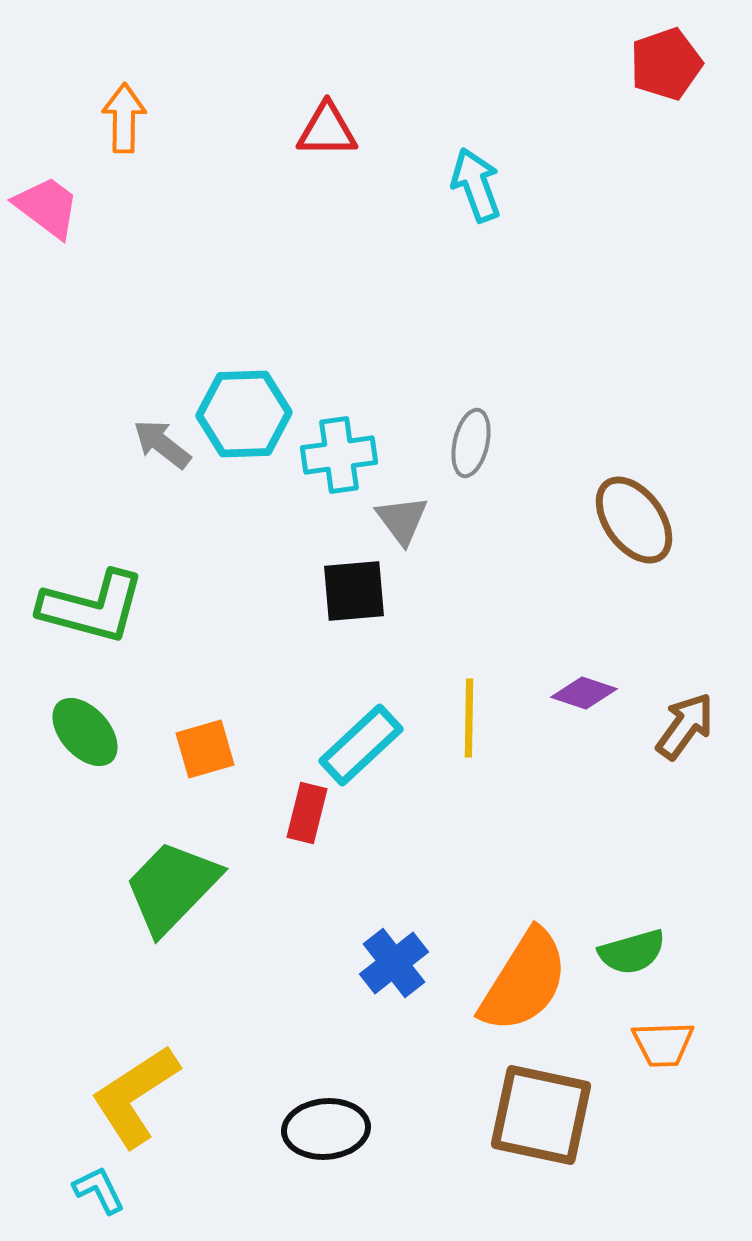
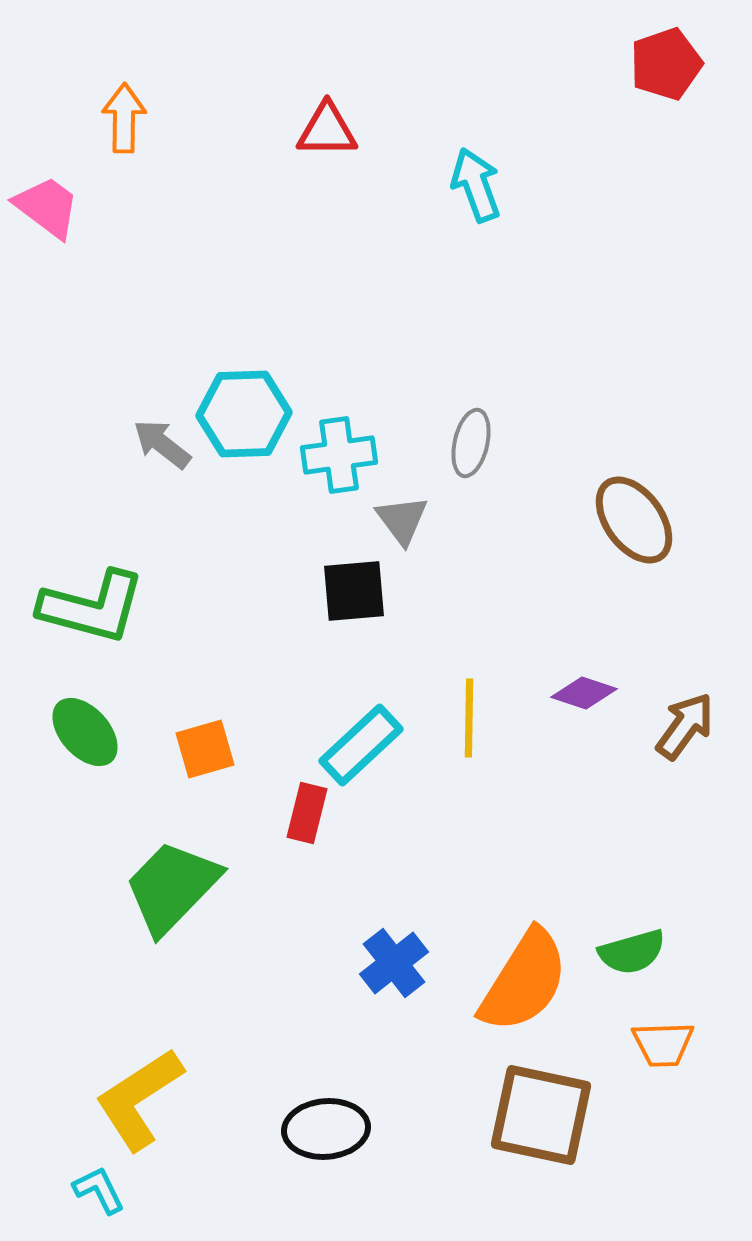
yellow L-shape: moved 4 px right, 3 px down
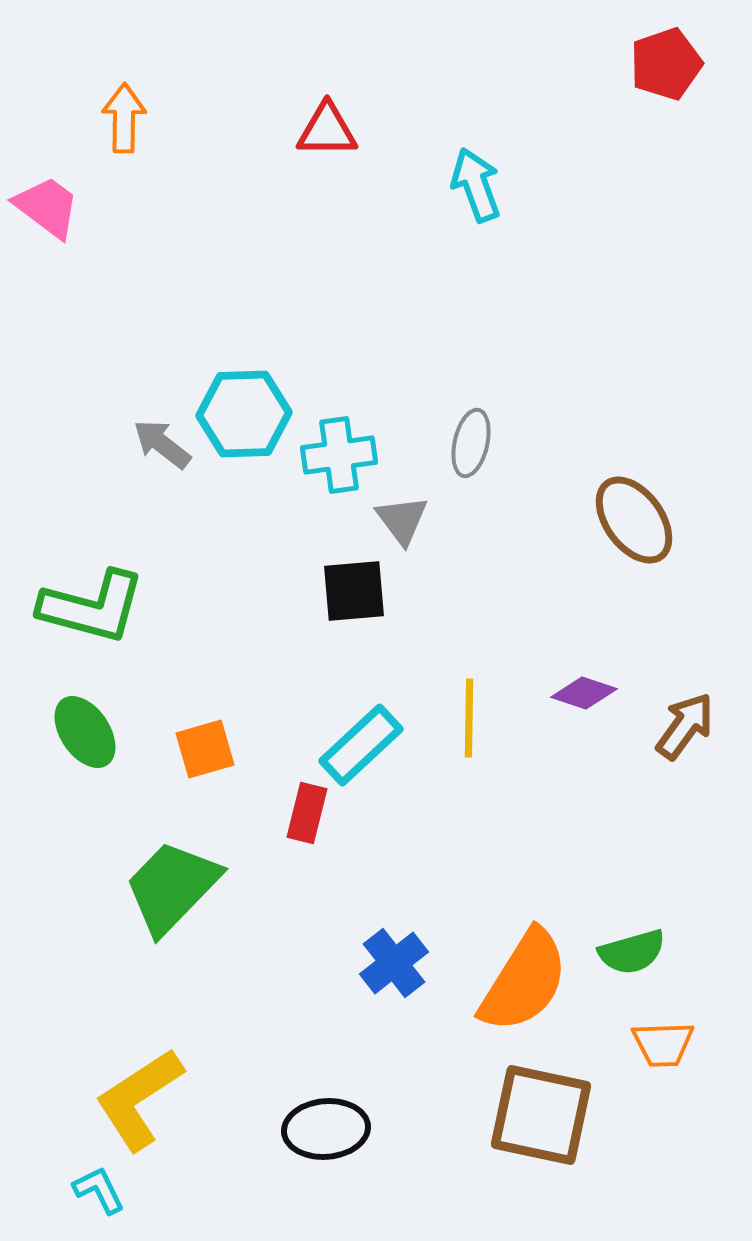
green ellipse: rotated 8 degrees clockwise
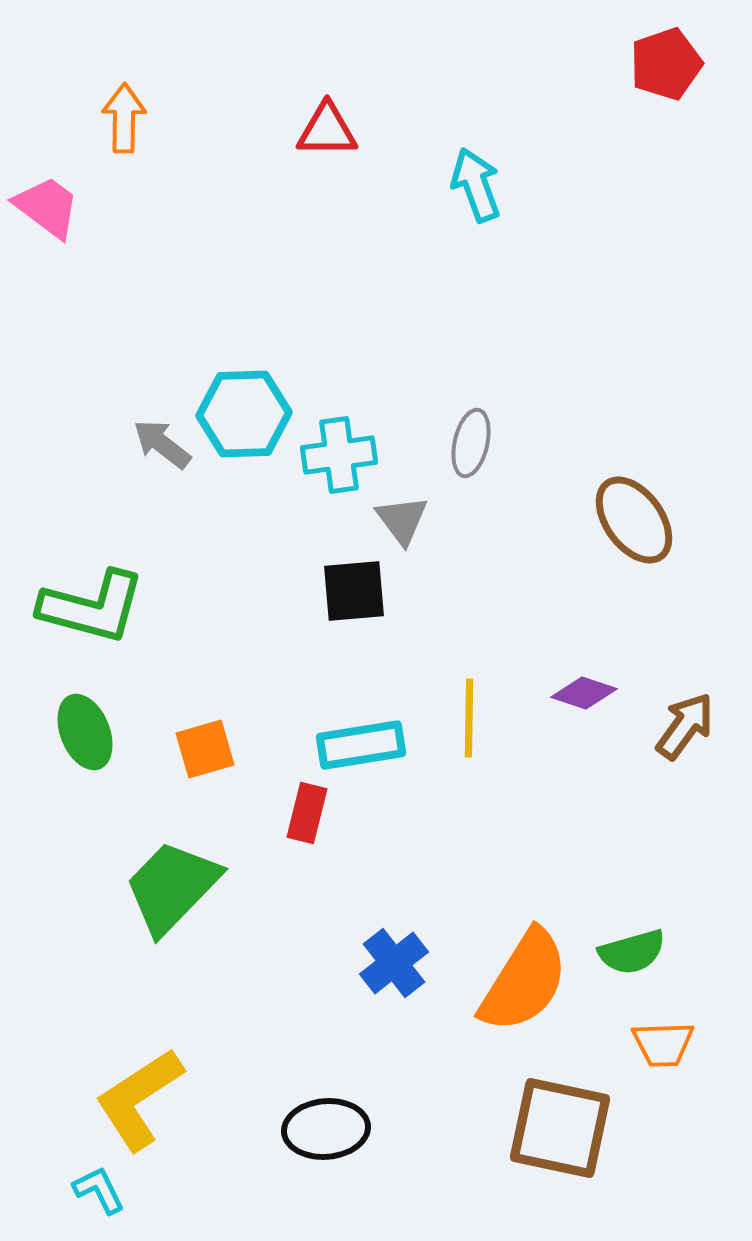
green ellipse: rotated 12 degrees clockwise
cyan rectangle: rotated 34 degrees clockwise
brown square: moved 19 px right, 13 px down
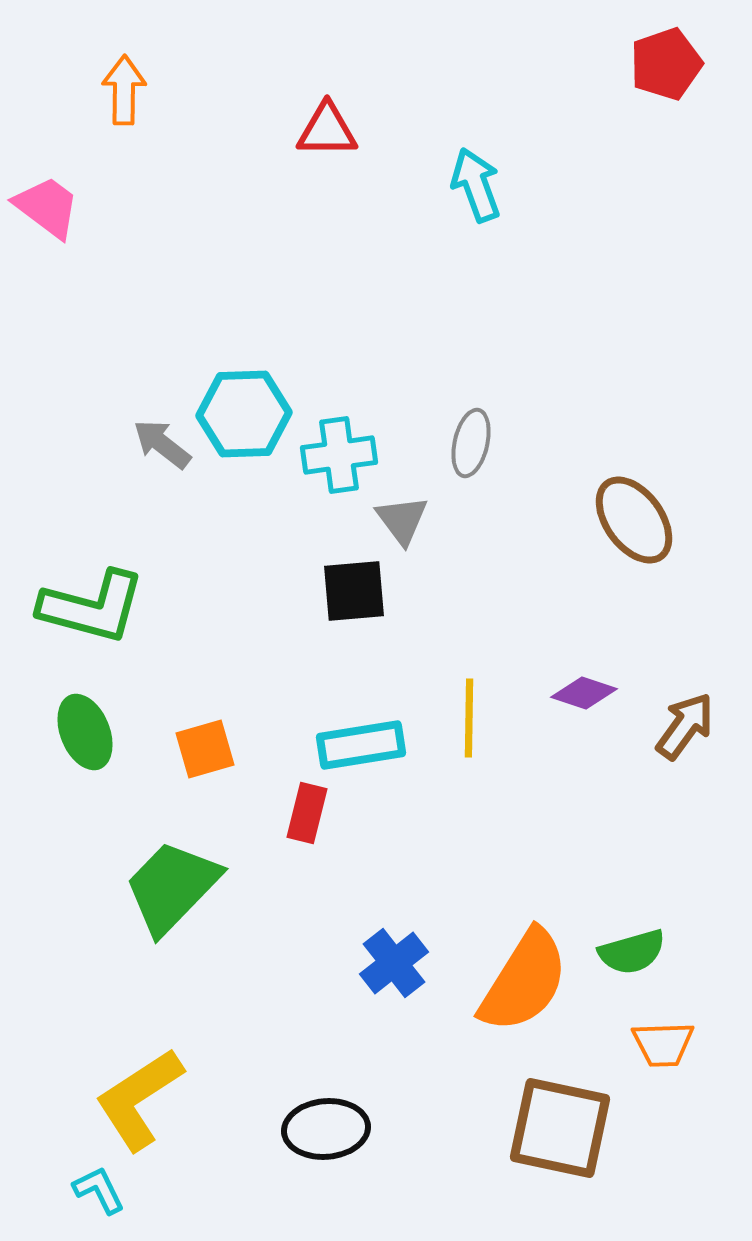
orange arrow: moved 28 px up
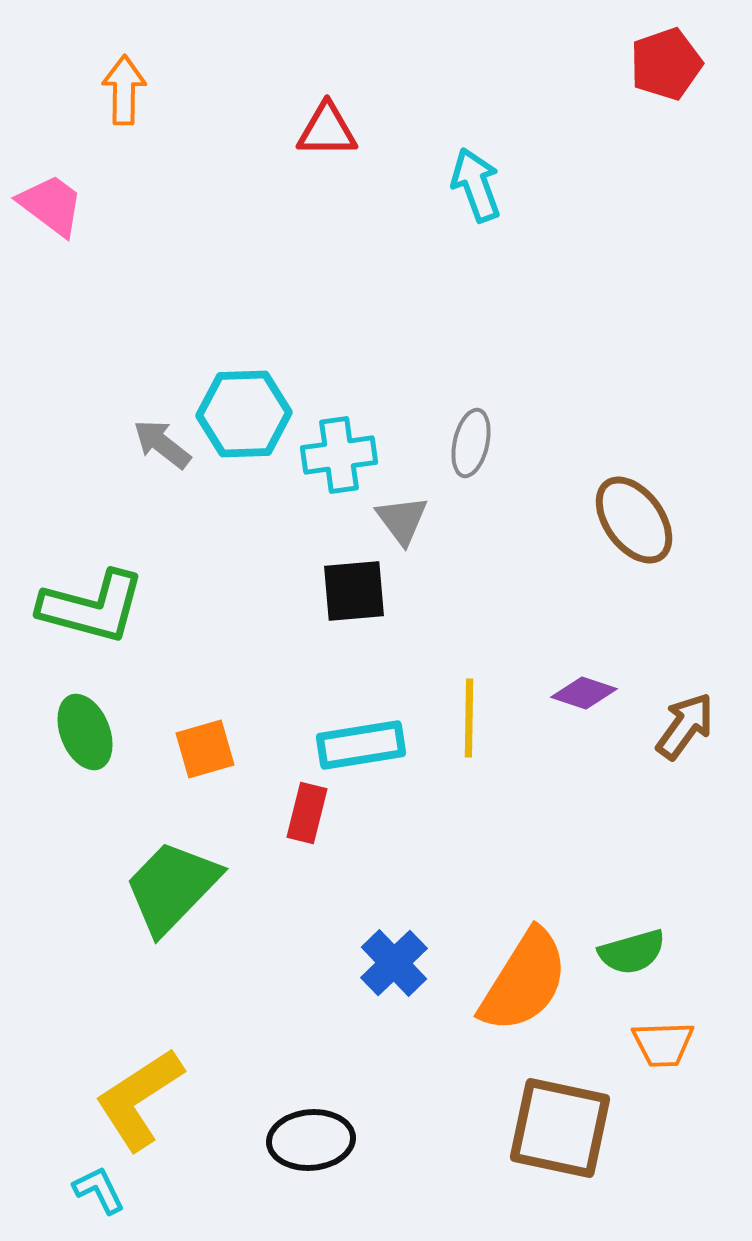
pink trapezoid: moved 4 px right, 2 px up
blue cross: rotated 6 degrees counterclockwise
black ellipse: moved 15 px left, 11 px down
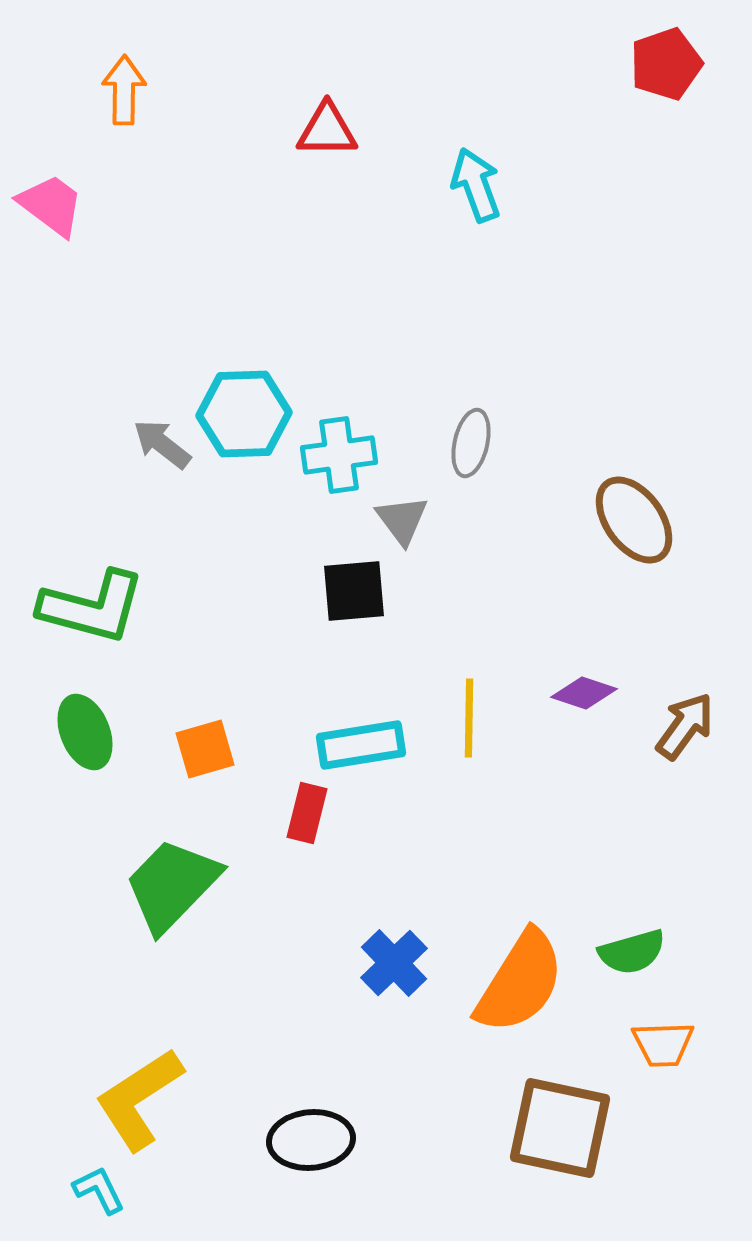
green trapezoid: moved 2 px up
orange semicircle: moved 4 px left, 1 px down
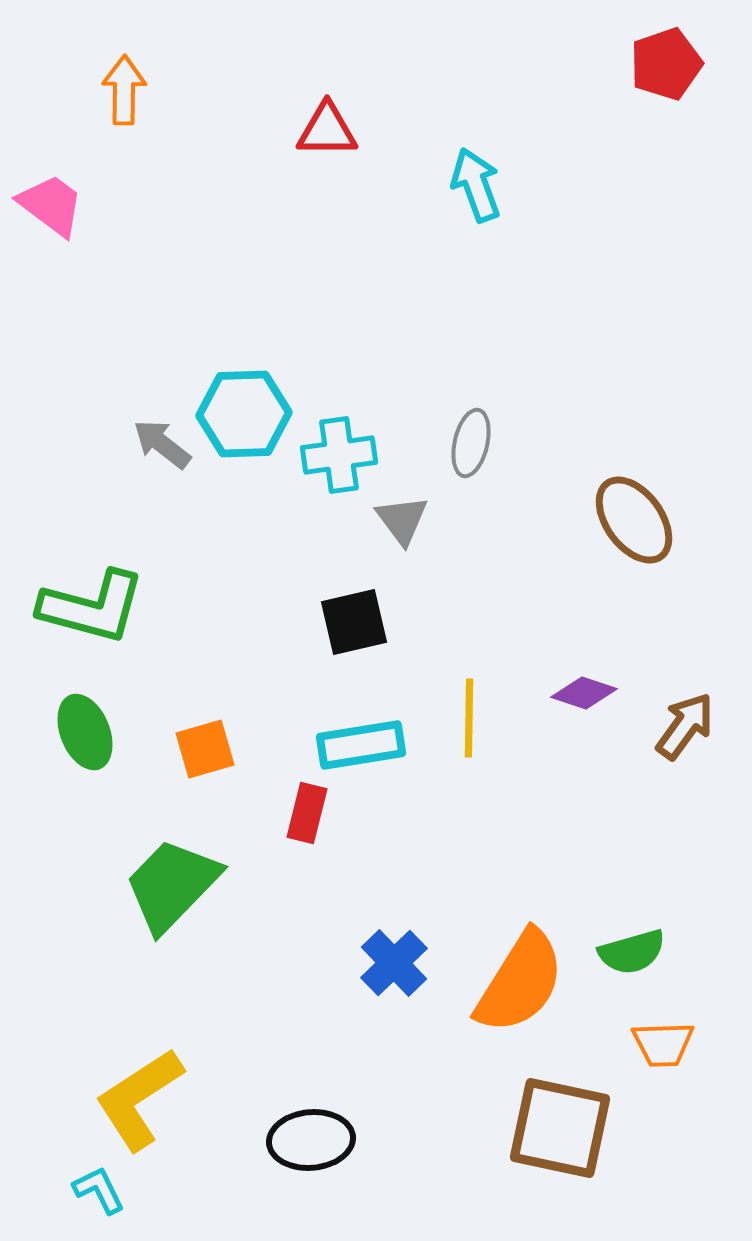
black square: moved 31 px down; rotated 8 degrees counterclockwise
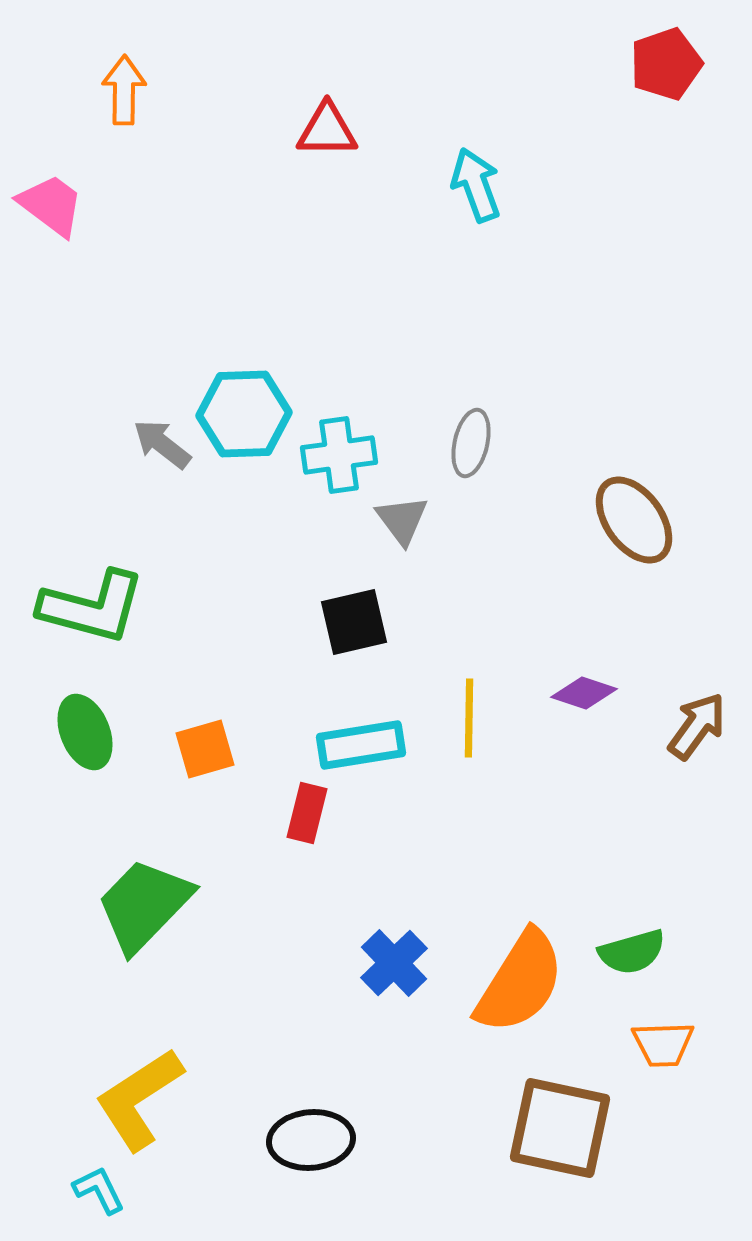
brown arrow: moved 12 px right
green trapezoid: moved 28 px left, 20 px down
